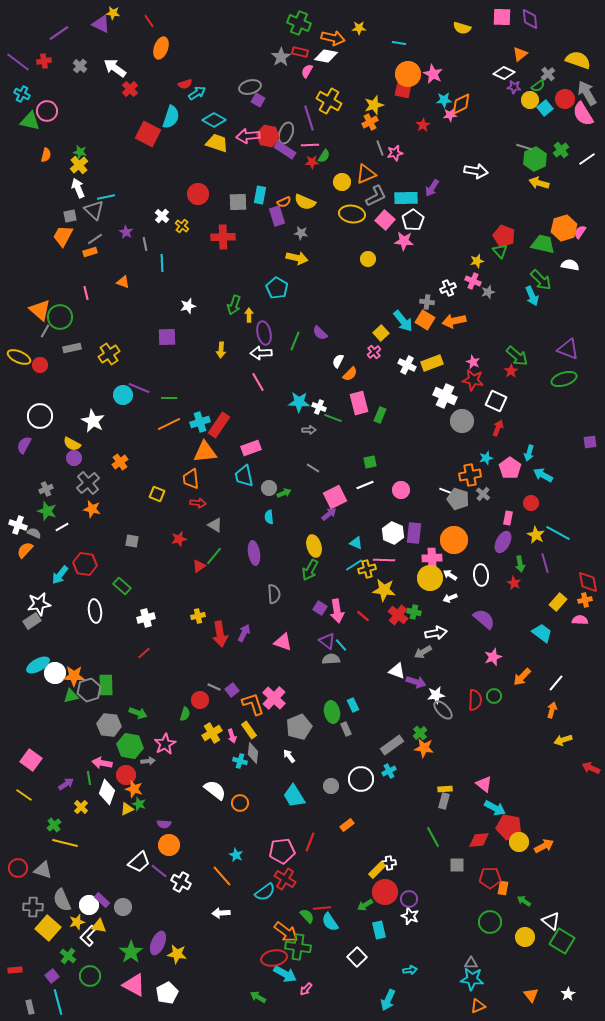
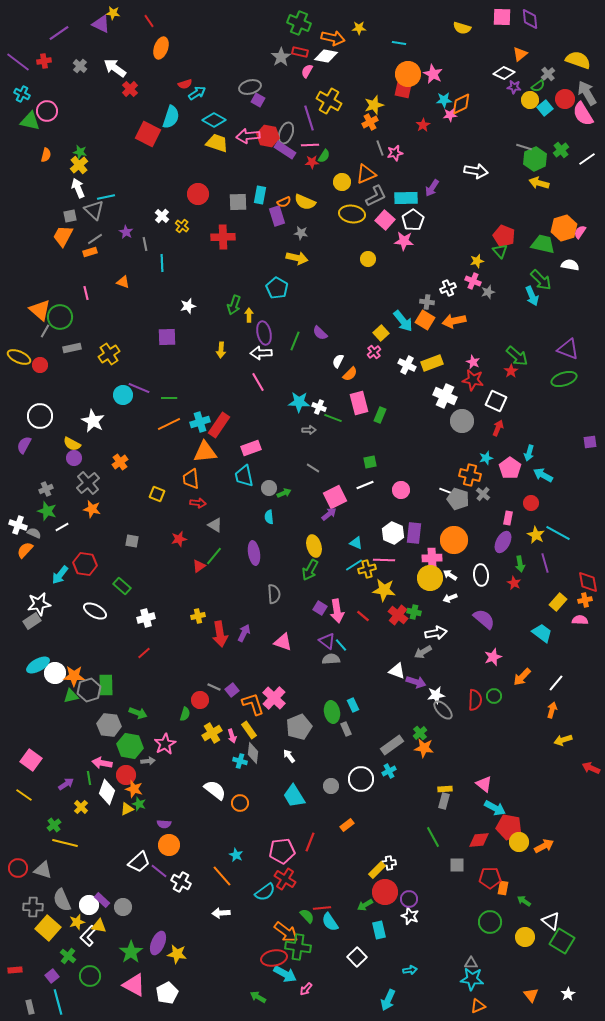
orange cross at (470, 475): rotated 25 degrees clockwise
white ellipse at (95, 611): rotated 55 degrees counterclockwise
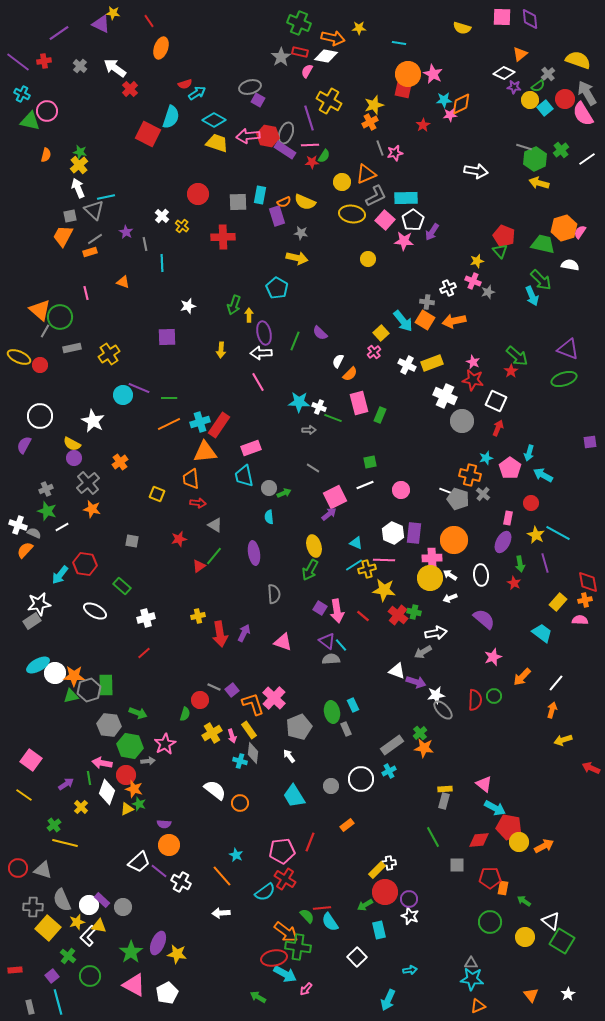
purple arrow at (432, 188): moved 44 px down
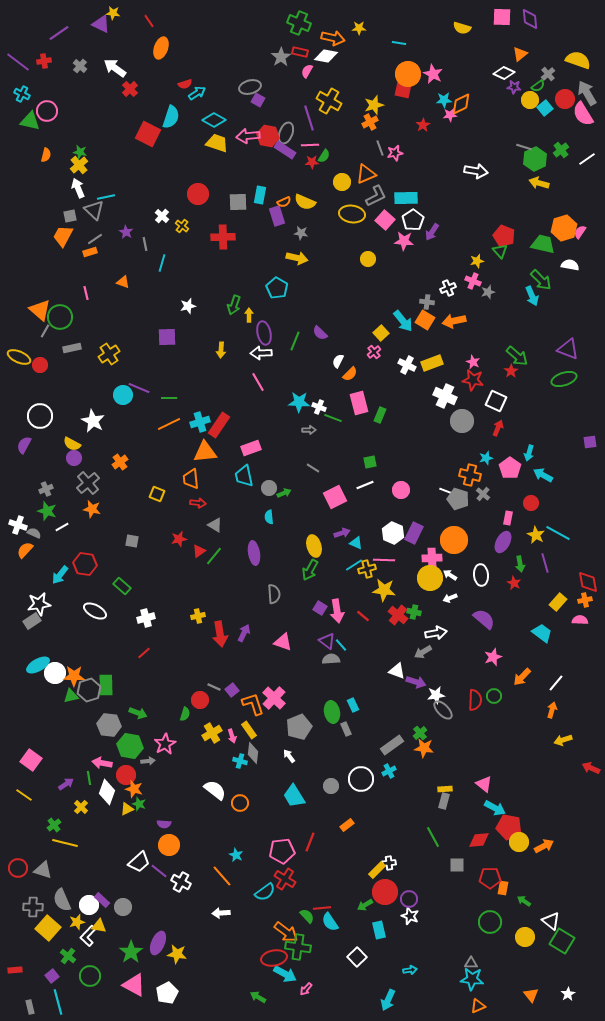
cyan line at (162, 263): rotated 18 degrees clockwise
purple arrow at (329, 514): moved 13 px right, 19 px down; rotated 21 degrees clockwise
purple rectangle at (414, 533): rotated 20 degrees clockwise
red triangle at (199, 566): moved 15 px up
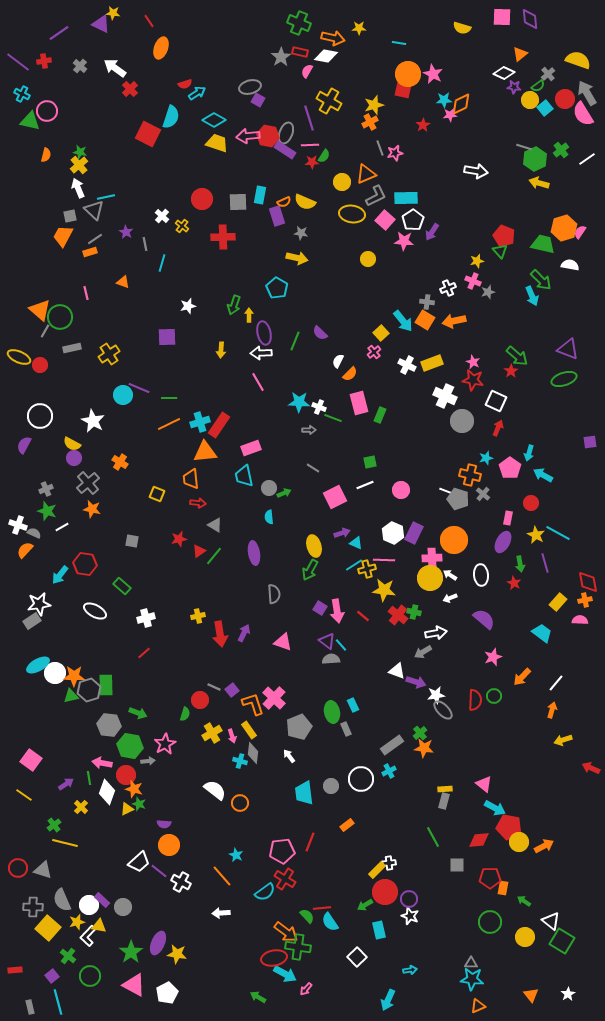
red circle at (198, 194): moved 4 px right, 5 px down
orange cross at (120, 462): rotated 21 degrees counterclockwise
cyan trapezoid at (294, 796): moved 10 px right, 3 px up; rotated 25 degrees clockwise
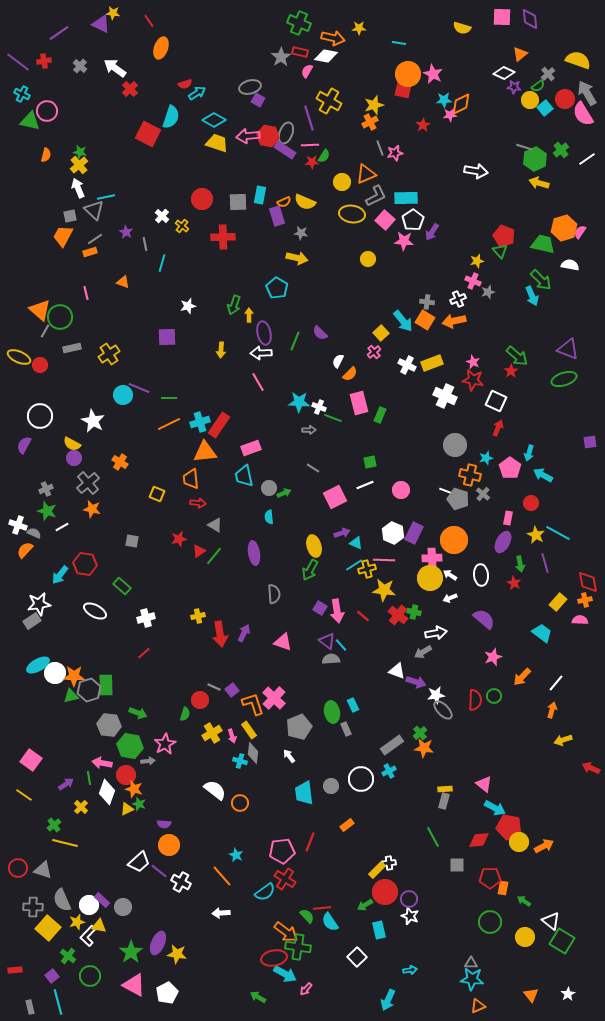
white cross at (448, 288): moved 10 px right, 11 px down
gray circle at (462, 421): moved 7 px left, 24 px down
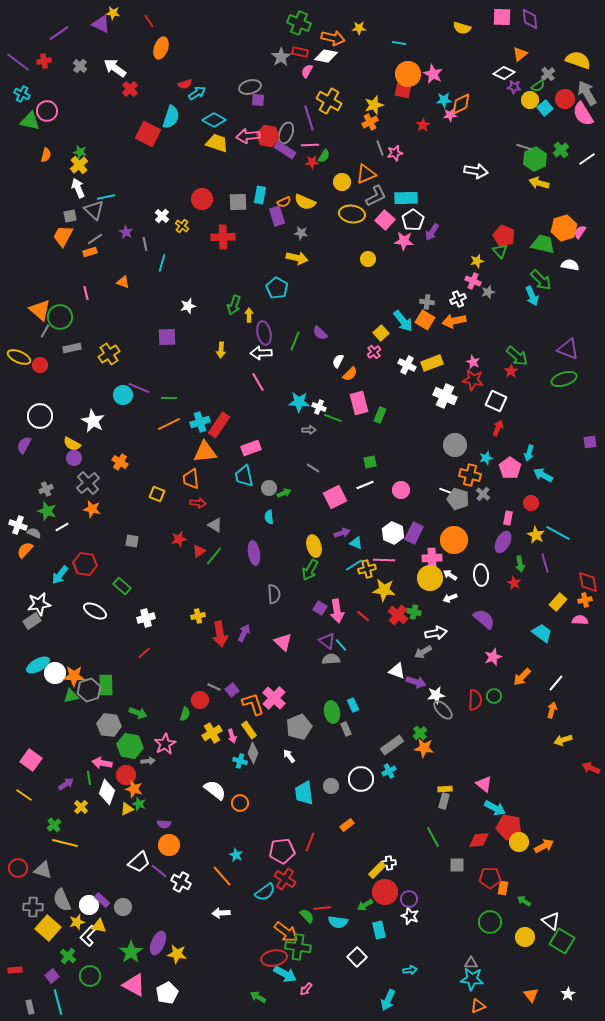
purple square at (258, 100): rotated 24 degrees counterclockwise
pink triangle at (283, 642): rotated 24 degrees clockwise
gray diamond at (253, 753): rotated 15 degrees clockwise
cyan semicircle at (330, 922): moved 8 px right; rotated 48 degrees counterclockwise
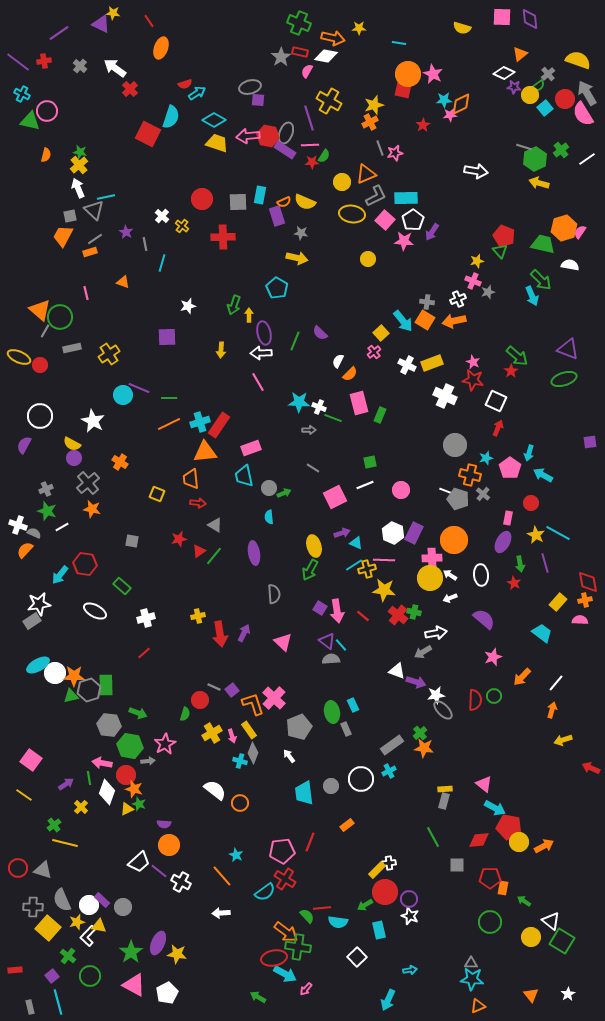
yellow circle at (530, 100): moved 5 px up
yellow circle at (525, 937): moved 6 px right
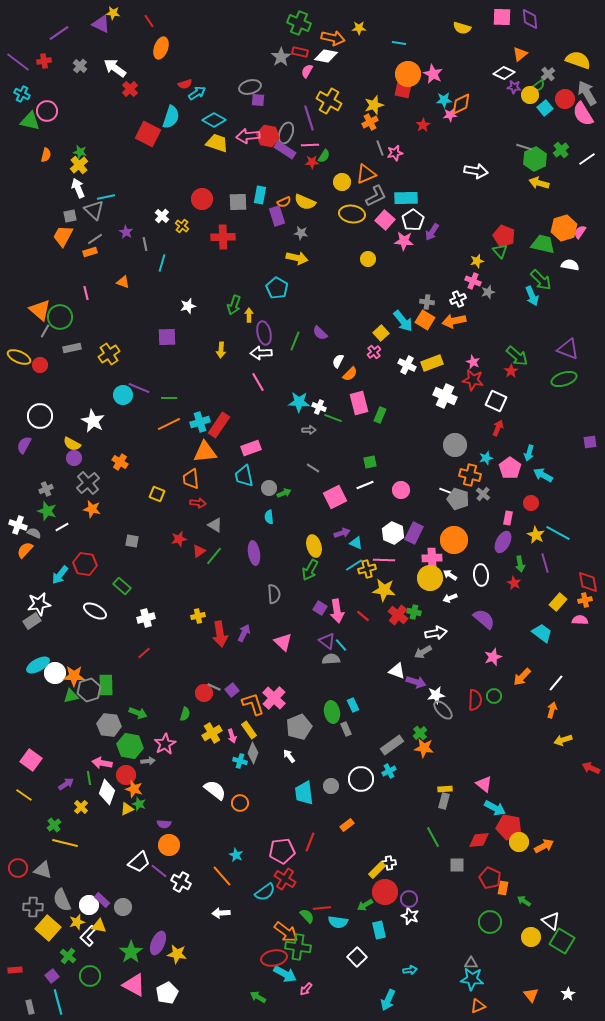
red circle at (200, 700): moved 4 px right, 7 px up
red pentagon at (490, 878): rotated 25 degrees clockwise
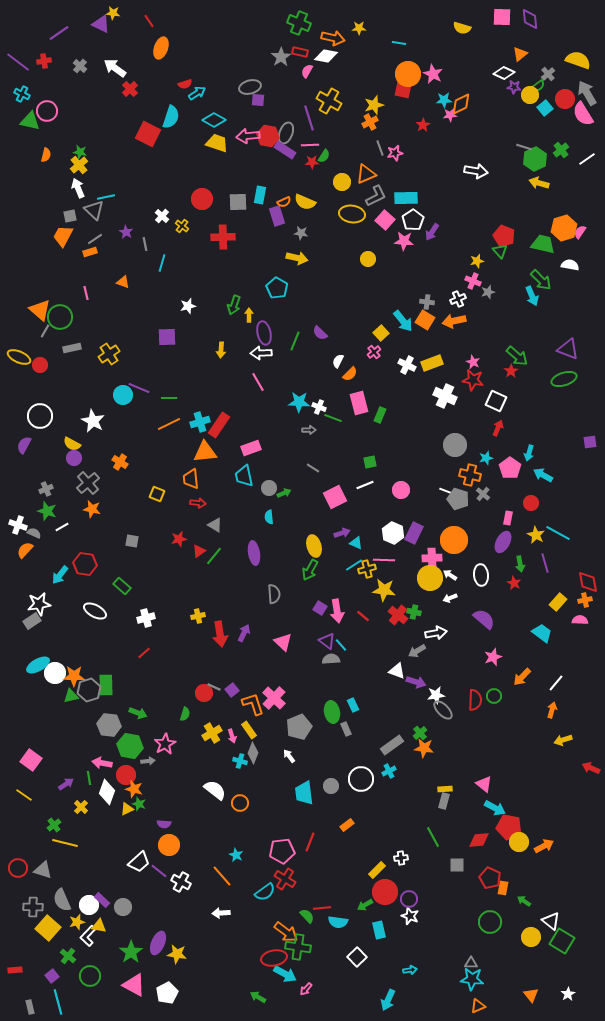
gray arrow at (423, 652): moved 6 px left, 1 px up
white cross at (389, 863): moved 12 px right, 5 px up
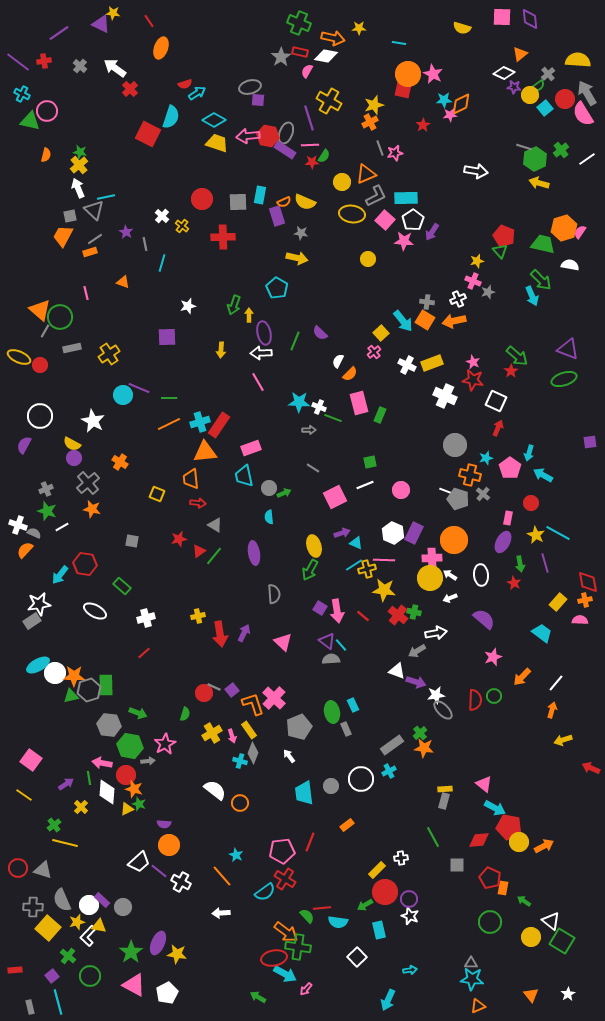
yellow semicircle at (578, 60): rotated 15 degrees counterclockwise
white diamond at (107, 792): rotated 15 degrees counterclockwise
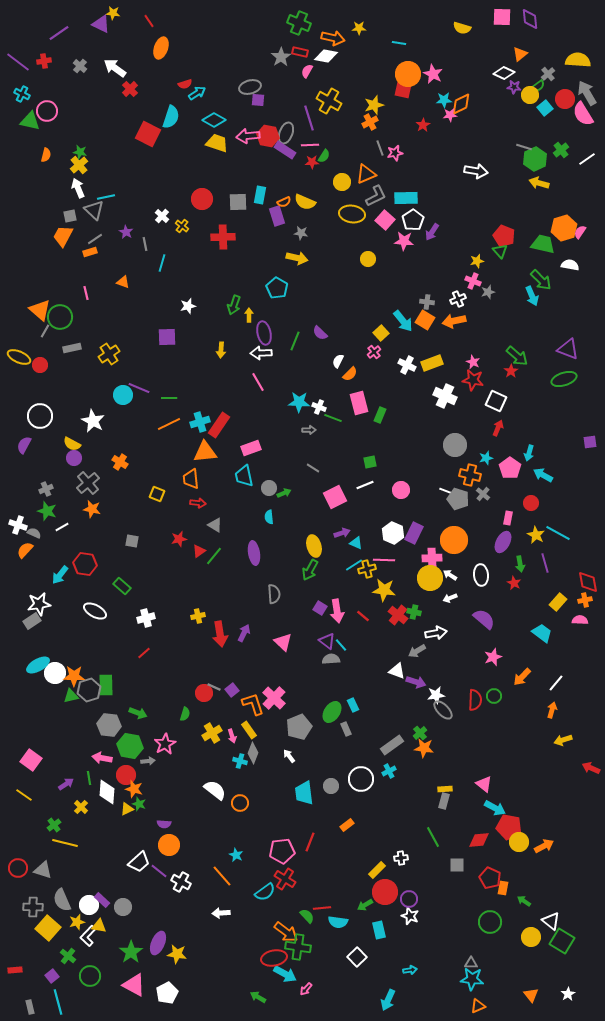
green ellipse at (332, 712): rotated 45 degrees clockwise
pink arrow at (102, 763): moved 5 px up
